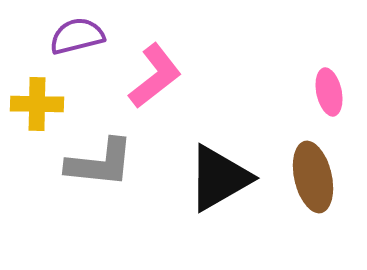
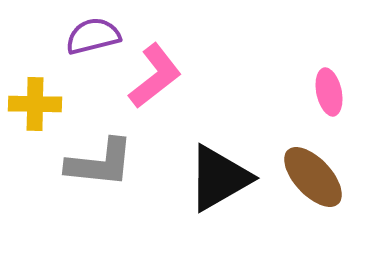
purple semicircle: moved 16 px right
yellow cross: moved 2 px left
brown ellipse: rotated 30 degrees counterclockwise
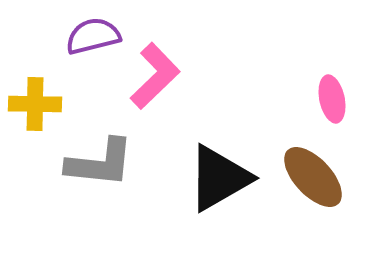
pink L-shape: rotated 6 degrees counterclockwise
pink ellipse: moved 3 px right, 7 px down
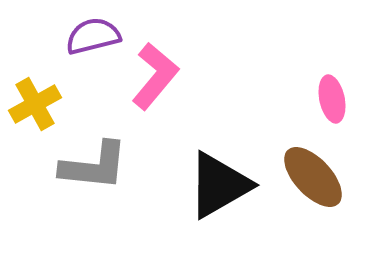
pink L-shape: rotated 6 degrees counterclockwise
yellow cross: rotated 30 degrees counterclockwise
gray L-shape: moved 6 px left, 3 px down
black triangle: moved 7 px down
